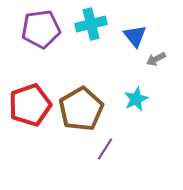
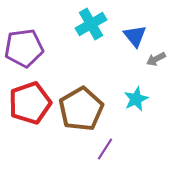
cyan cross: rotated 16 degrees counterclockwise
purple pentagon: moved 17 px left, 19 px down
red pentagon: moved 2 px up
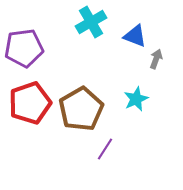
cyan cross: moved 2 px up
blue triangle: rotated 30 degrees counterclockwise
gray arrow: rotated 138 degrees clockwise
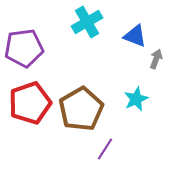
cyan cross: moved 4 px left
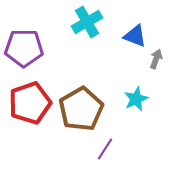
purple pentagon: rotated 9 degrees clockwise
